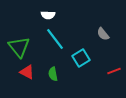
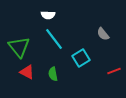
cyan line: moved 1 px left
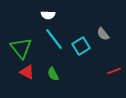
green triangle: moved 2 px right, 1 px down
cyan square: moved 12 px up
green semicircle: rotated 16 degrees counterclockwise
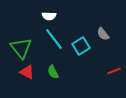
white semicircle: moved 1 px right, 1 px down
green semicircle: moved 2 px up
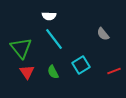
cyan square: moved 19 px down
red triangle: rotated 28 degrees clockwise
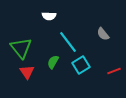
cyan line: moved 14 px right, 3 px down
green semicircle: moved 10 px up; rotated 56 degrees clockwise
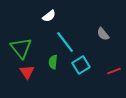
white semicircle: rotated 40 degrees counterclockwise
cyan line: moved 3 px left
green semicircle: rotated 24 degrees counterclockwise
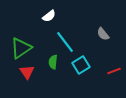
green triangle: rotated 35 degrees clockwise
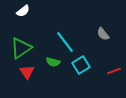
white semicircle: moved 26 px left, 5 px up
green semicircle: rotated 80 degrees counterclockwise
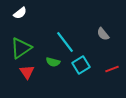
white semicircle: moved 3 px left, 2 px down
red line: moved 2 px left, 2 px up
